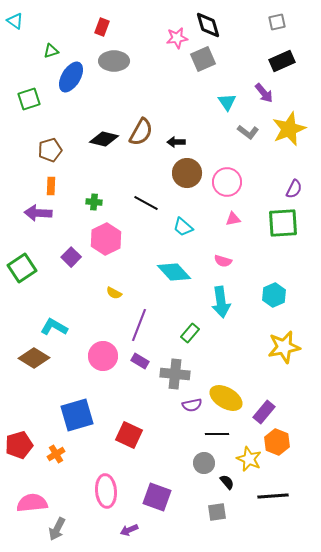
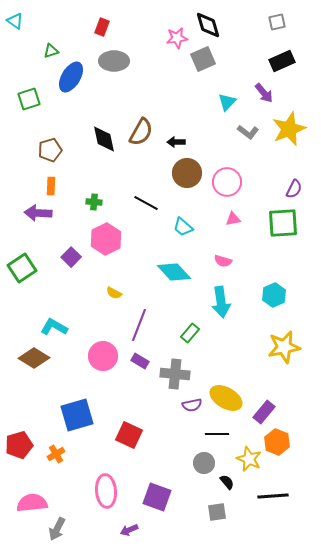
cyan triangle at (227, 102): rotated 18 degrees clockwise
black diamond at (104, 139): rotated 64 degrees clockwise
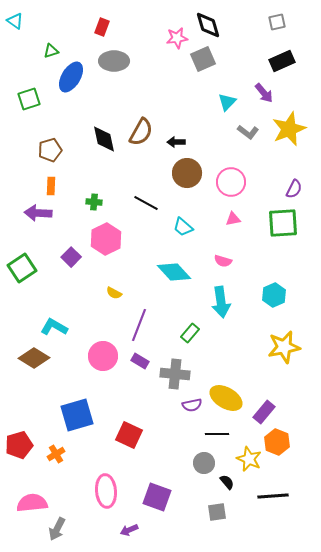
pink circle at (227, 182): moved 4 px right
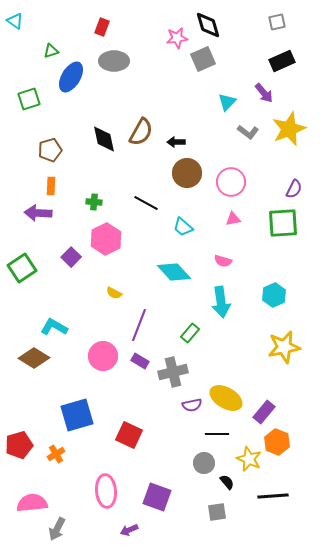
gray cross at (175, 374): moved 2 px left, 2 px up; rotated 20 degrees counterclockwise
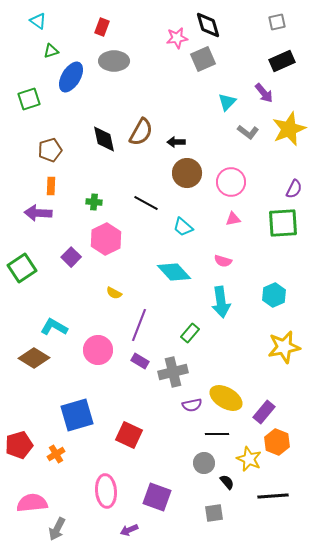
cyan triangle at (15, 21): moved 23 px right
pink circle at (103, 356): moved 5 px left, 6 px up
gray square at (217, 512): moved 3 px left, 1 px down
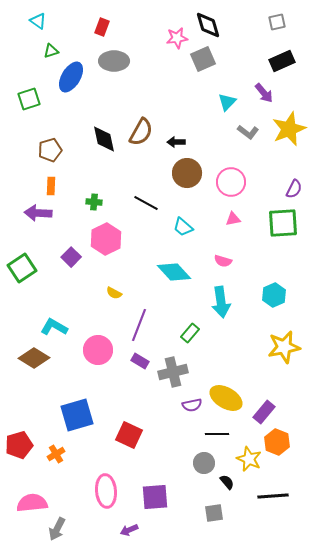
purple square at (157, 497): moved 2 px left; rotated 24 degrees counterclockwise
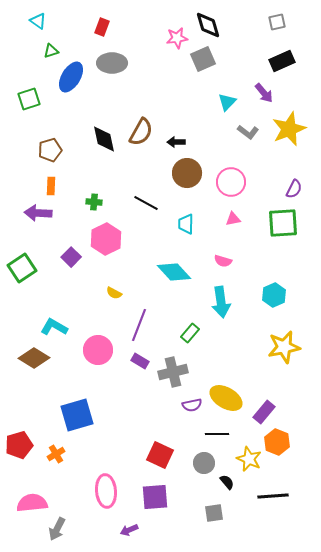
gray ellipse at (114, 61): moved 2 px left, 2 px down
cyan trapezoid at (183, 227): moved 3 px right, 3 px up; rotated 50 degrees clockwise
red square at (129, 435): moved 31 px right, 20 px down
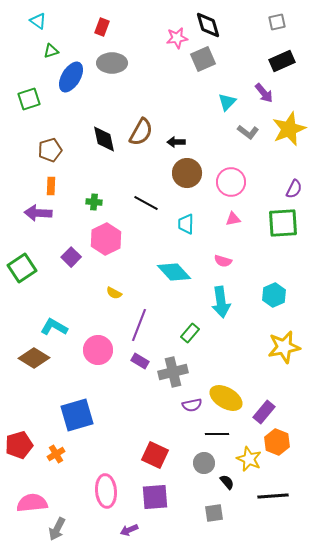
red square at (160, 455): moved 5 px left
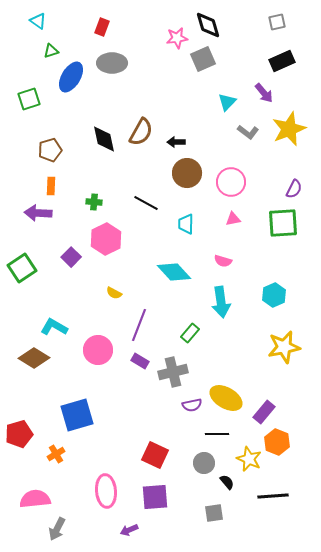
red pentagon at (19, 445): moved 11 px up
pink semicircle at (32, 503): moved 3 px right, 4 px up
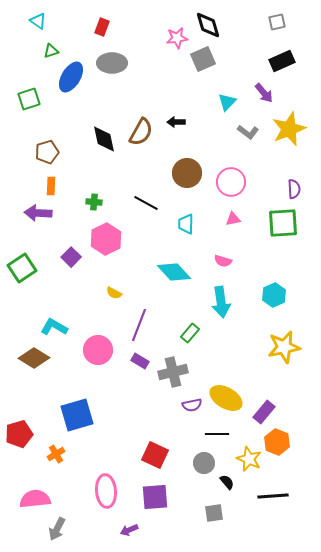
black arrow at (176, 142): moved 20 px up
brown pentagon at (50, 150): moved 3 px left, 2 px down
purple semicircle at (294, 189): rotated 30 degrees counterclockwise
